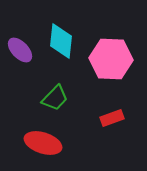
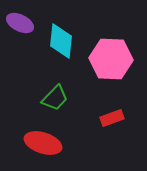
purple ellipse: moved 27 px up; rotated 20 degrees counterclockwise
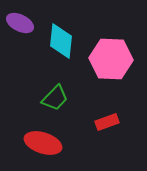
red rectangle: moved 5 px left, 4 px down
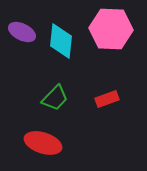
purple ellipse: moved 2 px right, 9 px down
pink hexagon: moved 30 px up
red rectangle: moved 23 px up
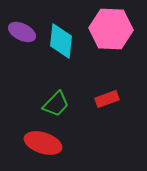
green trapezoid: moved 1 px right, 6 px down
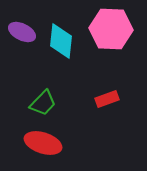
green trapezoid: moved 13 px left, 1 px up
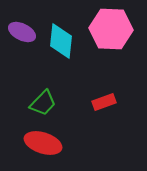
red rectangle: moved 3 px left, 3 px down
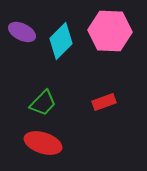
pink hexagon: moved 1 px left, 2 px down
cyan diamond: rotated 39 degrees clockwise
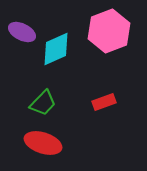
pink hexagon: moved 1 px left; rotated 24 degrees counterclockwise
cyan diamond: moved 5 px left, 8 px down; rotated 21 degrees clockwise
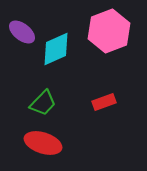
purple ellipse: rotated 12 degrees clockwise
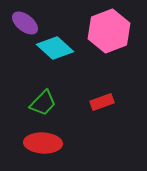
purple ellipse: moved 3 px right, 9 px up
cyan diamond: moved 1 px left, 1 px up; rotated 66 degrees clockwise
red rectangle: moved 2 px left
red ellipse: rotated 15 degrees counterclockwise
